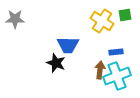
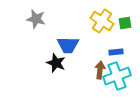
green square: moved 8 px down
gray star: moved 21 px right; rotated 12 degrees clockwise
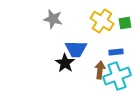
gray star: moved 17 px right
blue trapezoid: moved 8 px right, 4 px down
black star: moved 9 px right; rotated 12 degrees clockwise
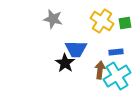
cyan cross: rotated 12 degrees counterclockwise
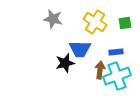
yellow cross: moved 7 px left, 1 px down
blue trapezoid: moved 4 px right
black star: rotated 24 degrees clockwise
cyan cross: rotated 12 degrees clockwise
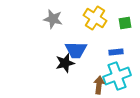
yellow cross: moved 4 px up
blue trapezoid: moved 4 px left, 1 px down
brown arrow: moved 1 px left, 15 px down
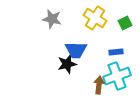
gray star: moved 1 px left
green square: rotated 16 degrees counterclockwise
black star: moved 2 px right, 1 px down
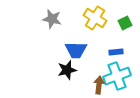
black star: moved 6 px down
